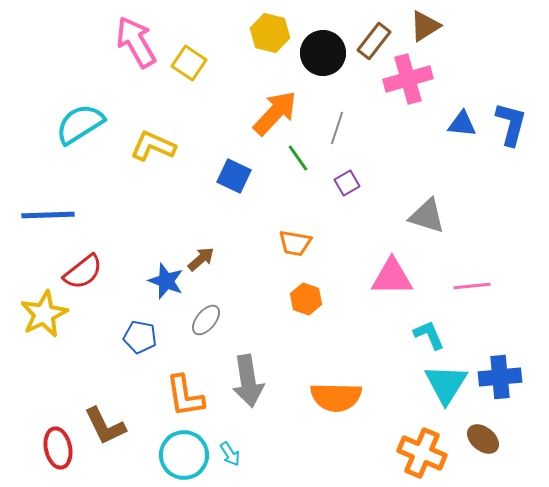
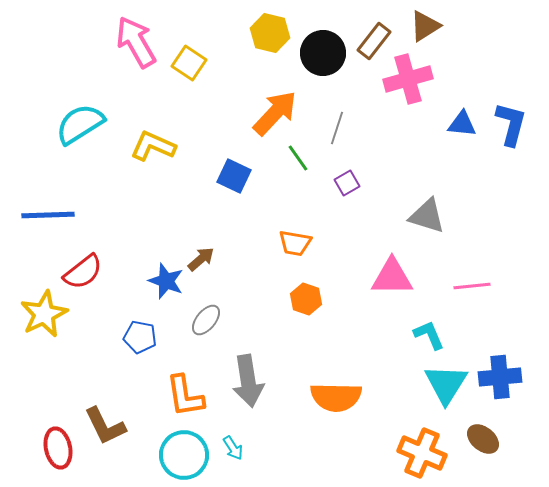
cyan arrow: moved 3 px right, 6 px up
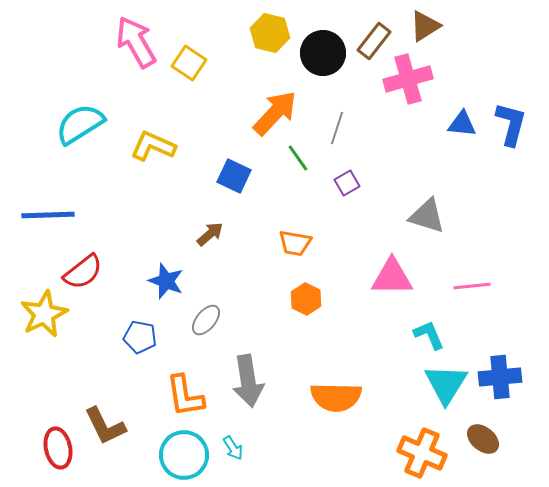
brown arrow: moved 9 px right, 25 px up
orange hexagon: rotated 8 degrees clockwise
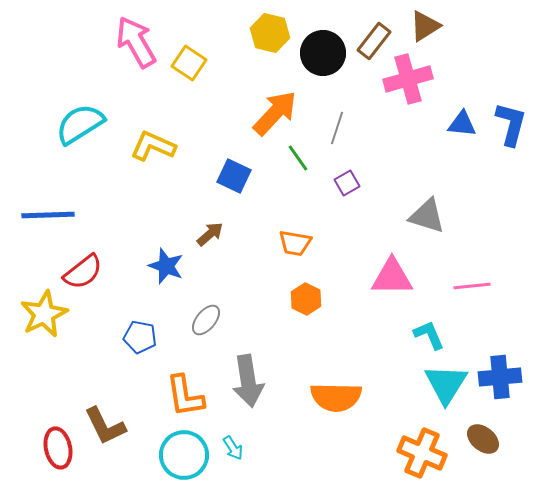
blue star: moved 15 px up
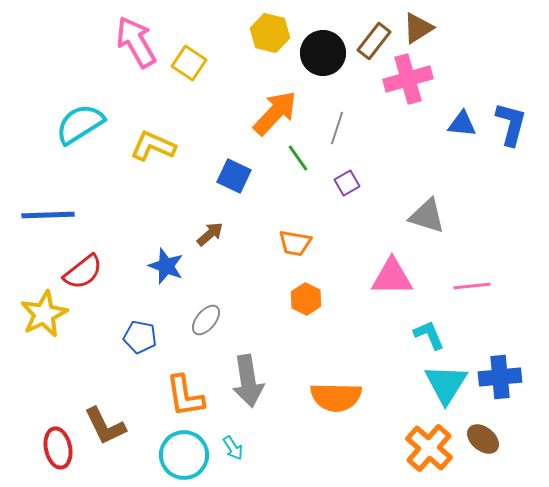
brown triangle: moved 7 px left, 2 px down
orange cross: moved 7 px right, 5 px up; rotated 18 degrees clockwise
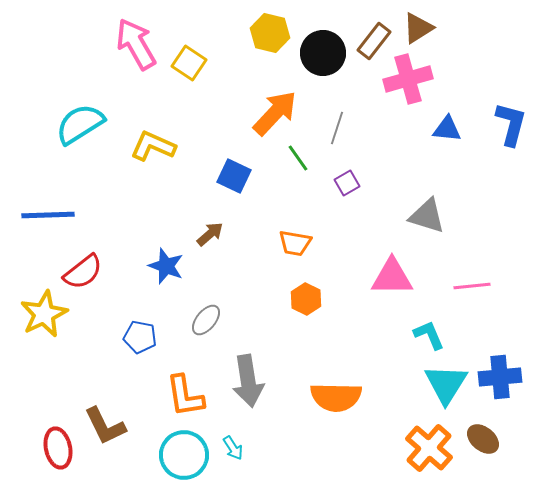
pink arrow: moved 2 px down
blue triangle: moved 15 px left, 5 px down
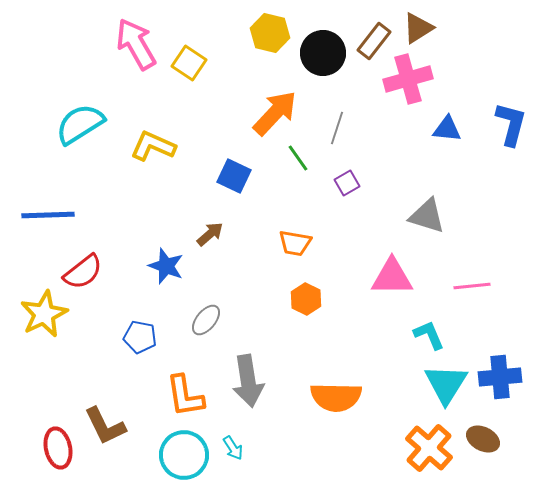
brown ellipse: rotated 12 degrees counterclockwise
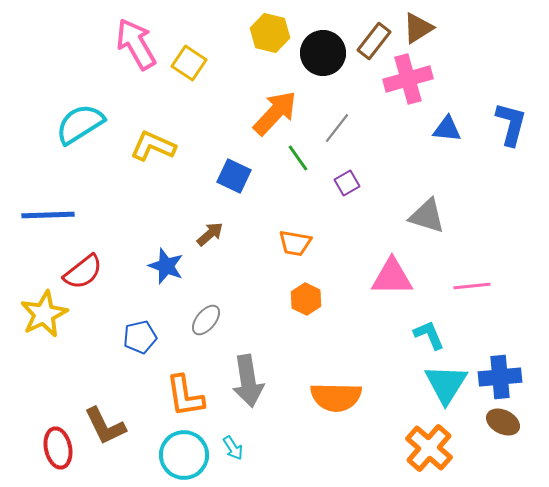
gray line: rotated 20 degrees clockwise
blue pentagon: rotated 24 degrees counterclockwise
brown ellipse: moved 20 px right, 17 px up
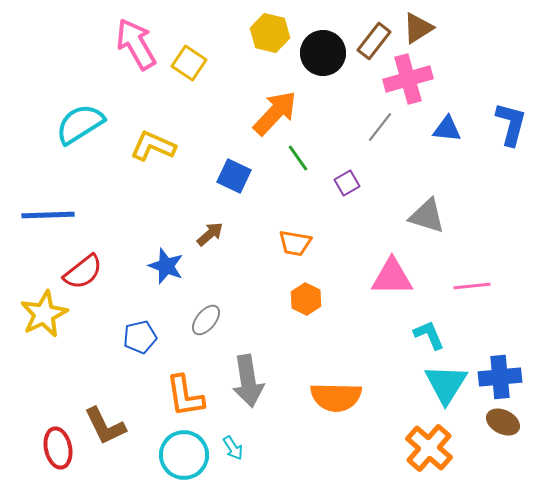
gray line: moved 43 px right, 1 px up
